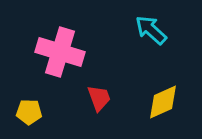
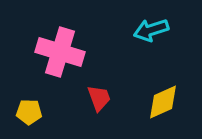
cyan arrow: rotated 60 degrees counterclockwise
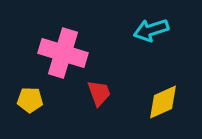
pink cross: moved 3 px right, 1 px down
red trapezoid: moved 5 px up
yellow pentagon: moved 1 px right, 12 px up
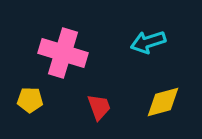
cyan arrow: moved 3 px left, 12 px down
red trapezoid: moved 14 px down
yellow diamond: rotated 9 degrees clockwise
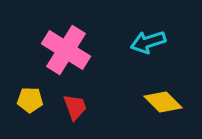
pink cross: moved 3 px right, 3 px up; rotated 15 degrees clockwise
yellow diamond: rotated 60 degrees clockwise
red trapezoid: moved 24 px left
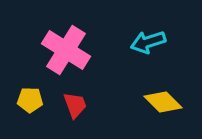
red trapezoid: moved 2 px up
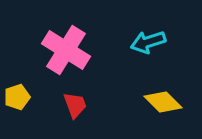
yellow pentagon: moved 13 px left, 3 px up; rotated 20 degrees counterclockwise
